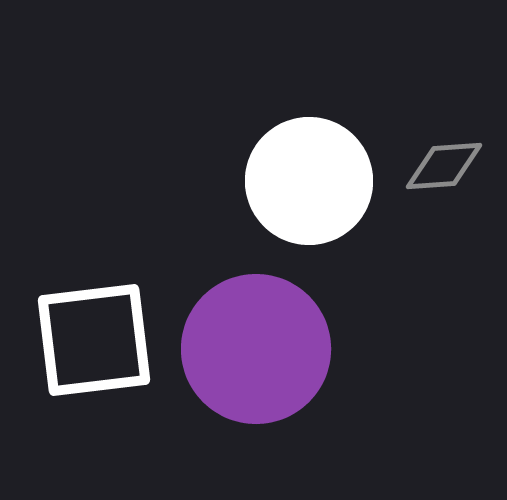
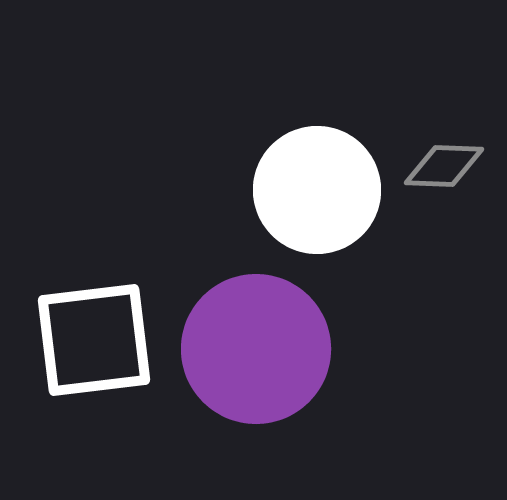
gray diamond: rotated 6 degrees clockwise
white circle: moved 8 px right, 9 px down
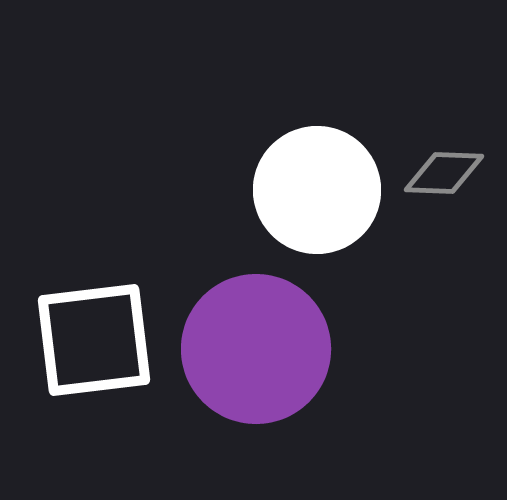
gray diamond: moved 7 px down
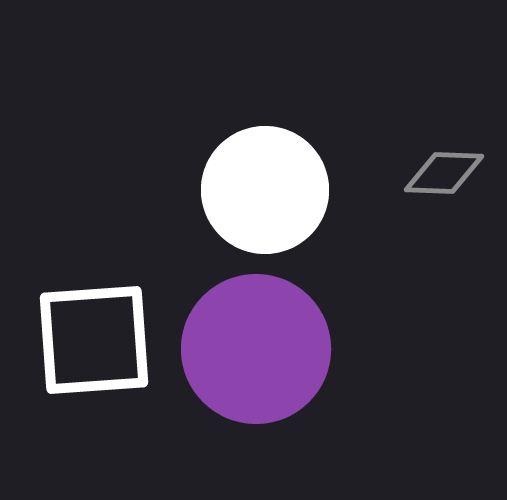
white circle: moved 52 px left
white square: rotated 3 degrees clockwise
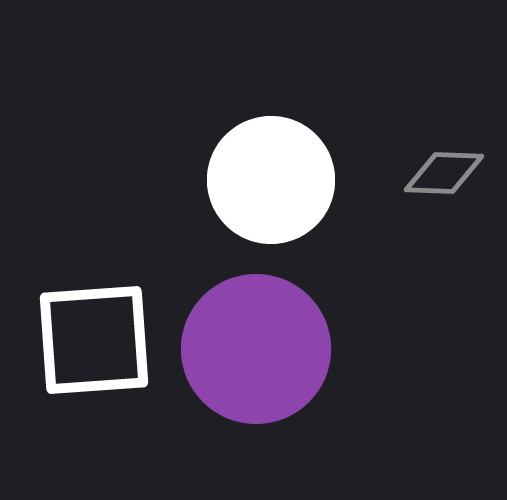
white circle: moved 6 px right, 10 px up
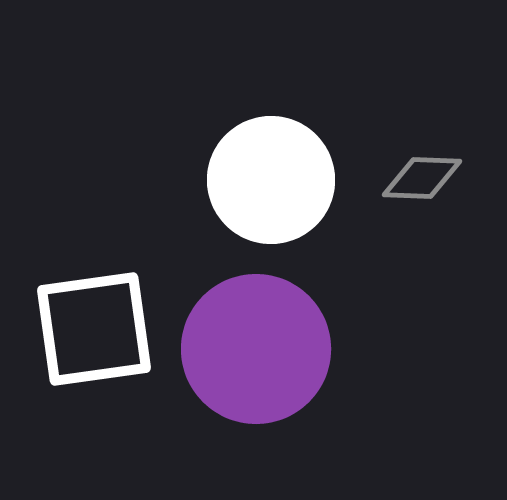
gray diamond: moved 22 px left, 5 px down
white square: moved 11 px up; rotated 4 degrees counterclockwise
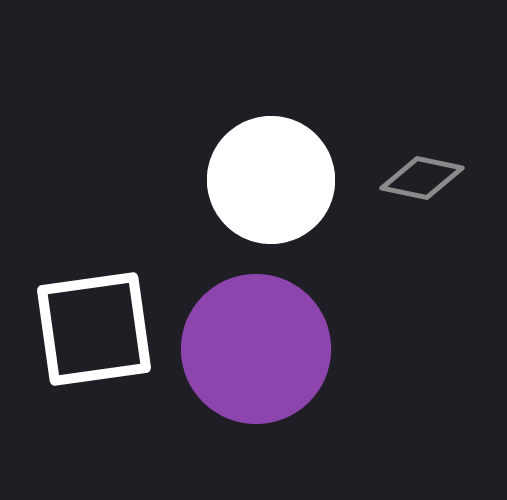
gray diamond: rotated 10 degrees clockwise
